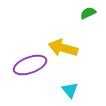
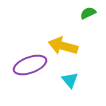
yellow arrow: moved 2 px up
cyan triangle: moved 10 px up
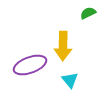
yellow arrow: rotated 104 degrees counterclockwise
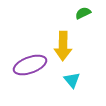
green semicircle: moved 5 px left
cyan triangle: moved 2 px right
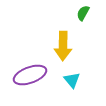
green semicircle: rotated 35 degrees counterclockwise
purple ellipse: moved 10 px down
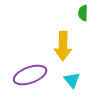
green semicircle: rotated 28 degrees counterclockwise
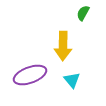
green semicircle: rotated 28 degrees clockwise
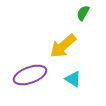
yellow arrow: rotated 48 degrees clockwise
cyan triangle: moved 1 px right, 1 px up; rotated 18 degrees counterclockwise
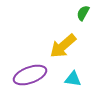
cyan triangle: rotated 24 degrees counterclockwise
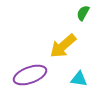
cyan triangle: moved 6 px right
